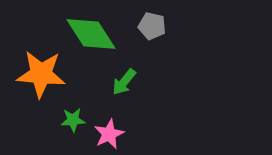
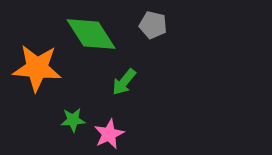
gray pentagon: moved 1 px right, 1 px up
orange star: moved 4 px left, 6 px up
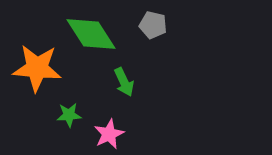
green arrow: rotated 64 degrees counterclockwise
green star: moved 4 px left, 5 px up
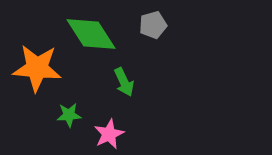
gray pentagon: rotated 28 degrees counterclockwise
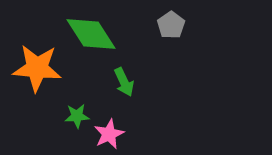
gray pentagon: moved 18 px right; rotated 20 degrees counterclockwise
green star: moved 8 px right, 1 px down
